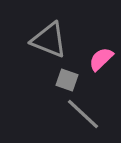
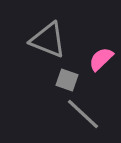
gray triangle: moved 1 px left
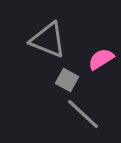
pink semicircle: rotated 12 degrees clockwise
gray square: rotated 10 degrees clockwise
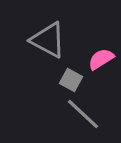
gray triangle: rotated 6 degrees clockwise
gray square: moved 4 px right
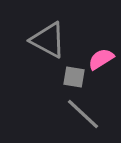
gray square: moved 3 px right, 3 px up; rotated 20 degrees counterclockwise
